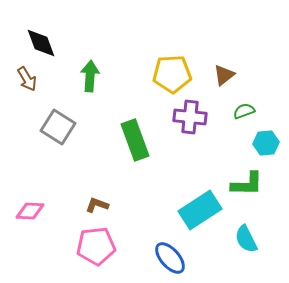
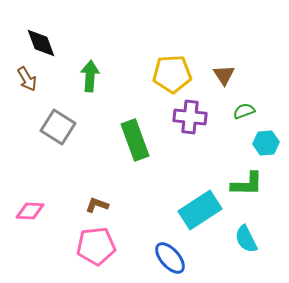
brown triangle: rotated 25 degrees counterclockwise
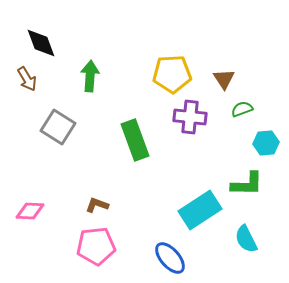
brown triangle: moved 4 px down
green semicircle: moved 2 px left, 2 px up
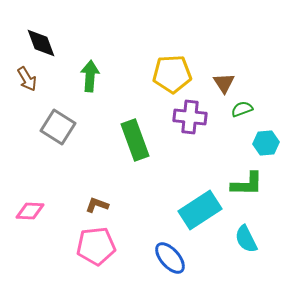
brown triangle: moved 4 px down
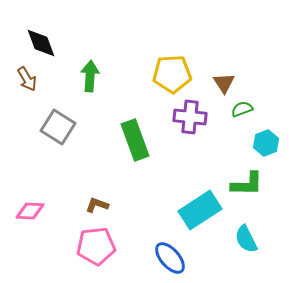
cyan hexagon: rotated 15 degrees counterclockwise
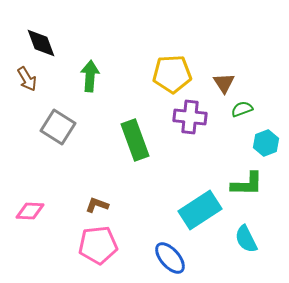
pink pentagon: moved 2 px right, 1 px up
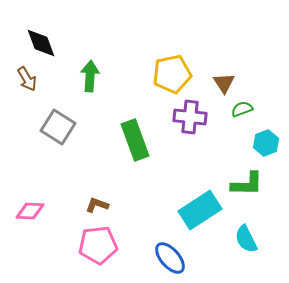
yellow pentagon: rotated 9 degrees counterclockwise
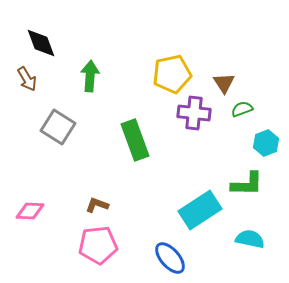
purple cross: moved 4 px right, 4 px up
cyan semicircle: moved 4 px right; rotated 128 degrees clockwise
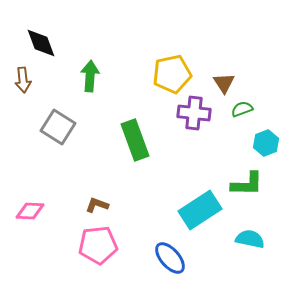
brown arrow: moved 4 px left, 1 px down; rotated 25 degrees clockwise
